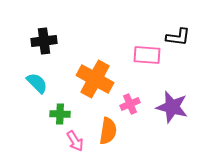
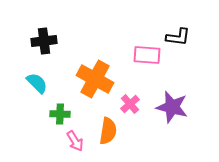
pink cross: rotated 18 degrees counterclockwise
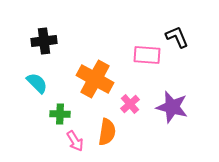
black L-shape: moved 1 px left; rotated 120 degrees counterclockwise
orange semicircle: moved 1 px left, 1 px down
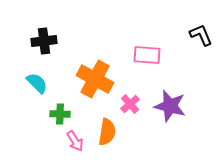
black L-shape: moved 24 px right, 2 px up
purple star: moved 2 px left, 1 px up
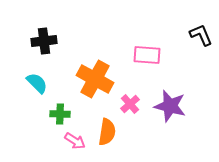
pink arrow: rotated 25 degrees counterclockwise
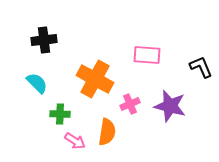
black L-shape: moved 32 px down
black cross: moved 1 px up
pink cross: rotated 18 degrees clockwise
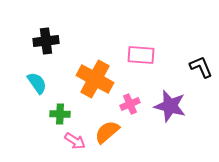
black cross: moved 2 px right, 1 px down
pink rectangle: moved 6 px left
cyan semicircle: rotated 10 degrees clockwise
orange semicircle: rotated 140 degrees counterclockwise
